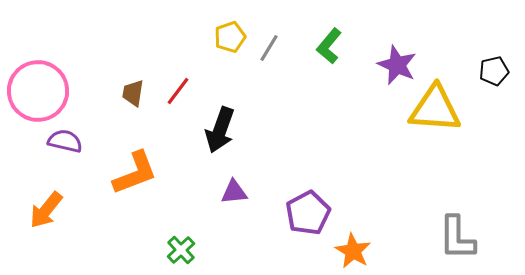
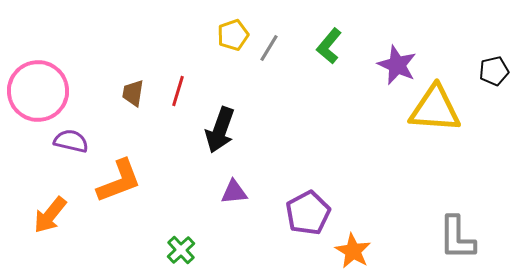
yellow pentagon: moved 3 px right, 2 px up
red line: rotated 20 degrees counterclockwise
purple semicircle: moved 6 px right
orange L-shape: moved 16 px left, 8 px down
orange arrow: moved 4 px right, 5 px down
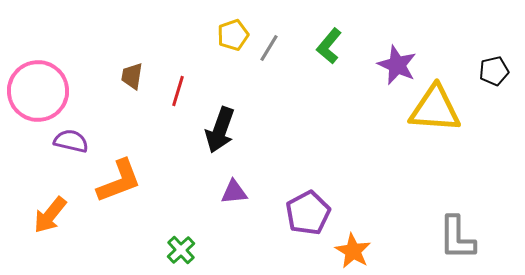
brown trapezoid: moved 1 px left, 17 px up
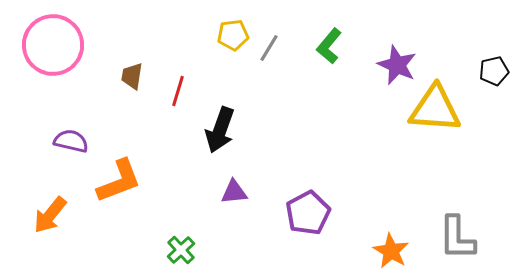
yellow pentagon: rotated 12 degrees clockwise
pink circle: moved 15 px right, 46 px up
orange star: moved 38 px right
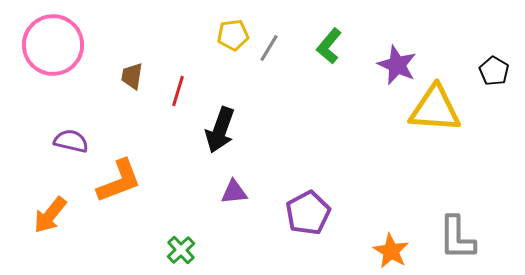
black pentagon: rotated 28 degrees counterclockwise
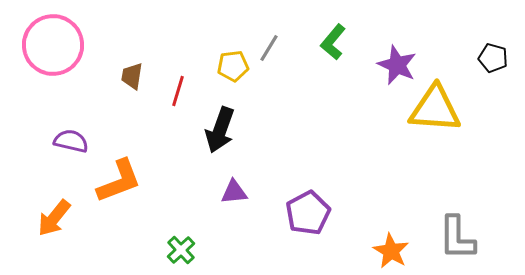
yellow pentagon: moved 31 px down
green L-shape: moved 4 px right, 4 px up
black pentagon: moved 1 px left, 13 px up; rotated 16 degrees counterclockwise
orange arrow: moved 4 px right, 3 px down
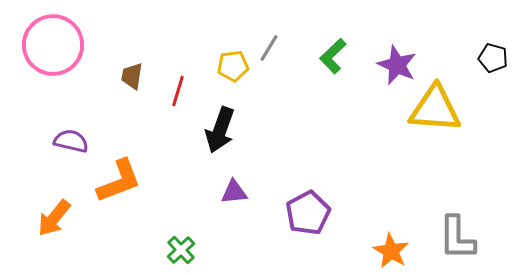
green L-shape: moved 14 px down; rotated 6 degrees clockwise
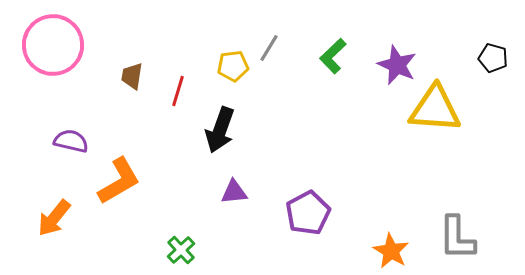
orange L-shape: rotated 9 degrees counterclockwise
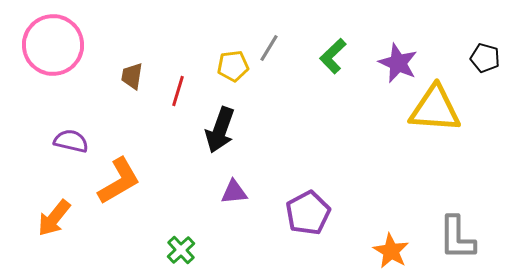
black pentagon: moved 8 px left
purple star: moved 1 px right, 2 px up
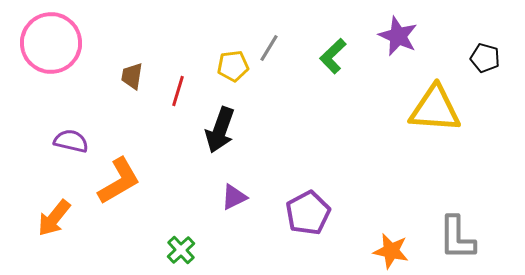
pink circle: moved 2 px left, 2 px up
purple star: moved 27 px up
purple triangle: moved 5 px down; rotated 20 degrees counterclockwise
orange star: rotated 18 degrees counterclockwise
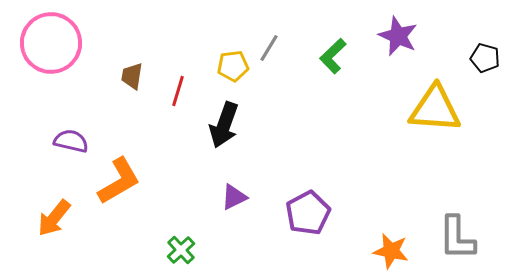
black arrow: moved 4 px right, 5 px up
